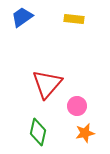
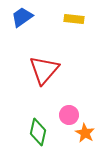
red triangle: moved 3 px left, 14 px up
pink circle: moved 8 px left, 9 px down
orange star: rotated 30 degrees counterclockwise
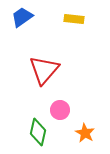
pink circle: moved 9 px left, 5 px up
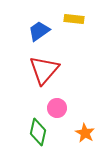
blue trapezoid: moved 17 px right, 14 px down
pink circle: moved 3 px left, 2 px up
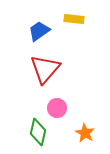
red triangle: moved 1 px right, 1 px up
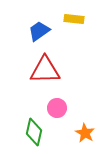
red triangle: moved 1 px down; rotated 48 degrees clockwise
green diamond: moved 4 px left
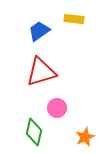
red triangle: moved 4 px left, 2 px down; rotated 16 degrees counterclockwise
orange star: moved 4 px down; rotated 18 degrees clockwise
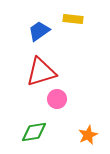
yellow rectangle: moved 1 px left
pink circle: moved 9 px up
green diamond: rotated 68 degrees clockwise
orange star: moved 3 px right, 2 px up
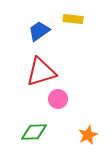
pink circle: moved 1 px right
green diamond: rotated 8 degrees clockwise
